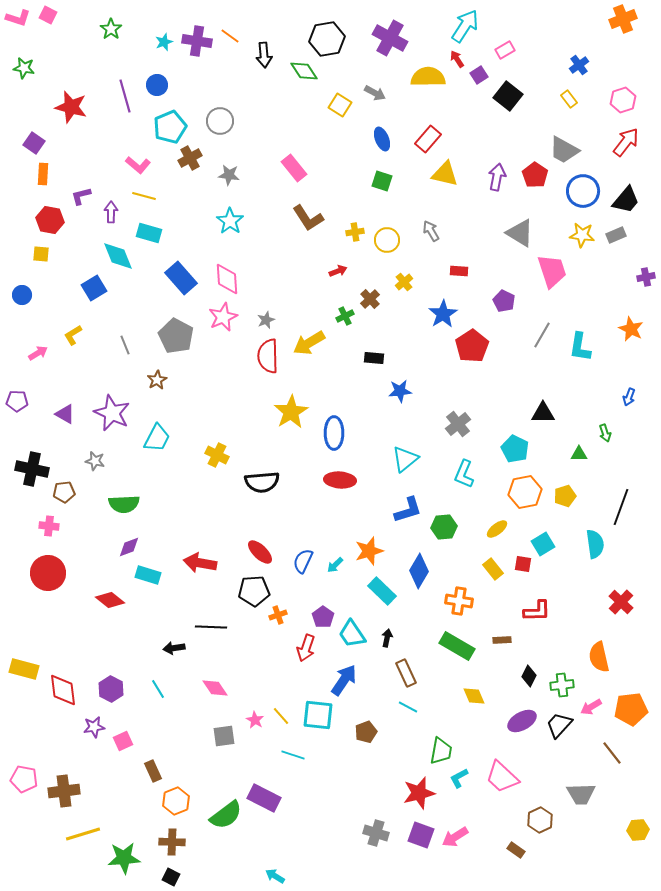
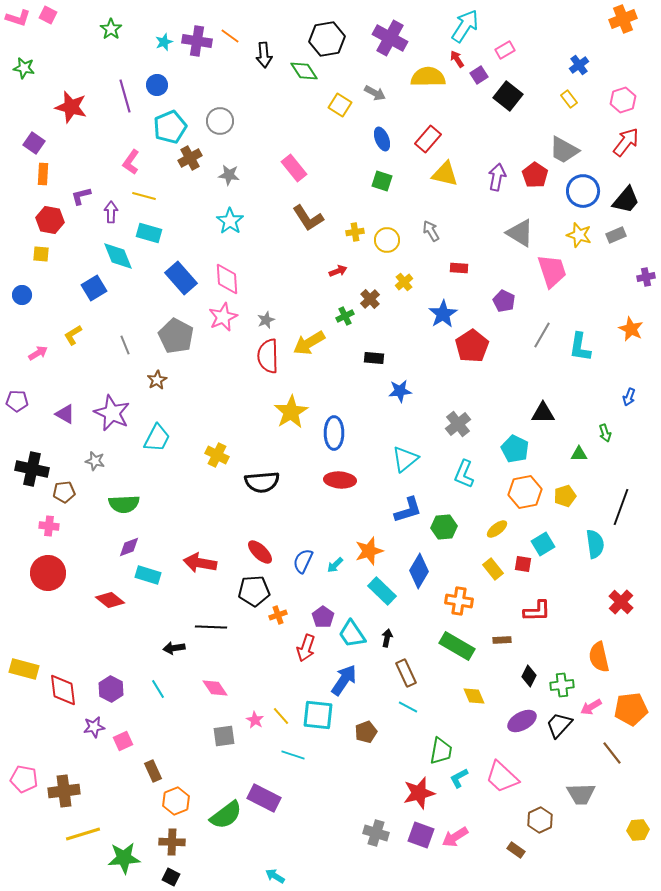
pink L-shape at (138, 165): moved 7 px left, 3 px up; rotated 85 degrees clockwise
yellow star at (582, 235): moved 3 px left; rotated 10 degrees clockwise
red rectangle at (459, 271): moved 3 px up
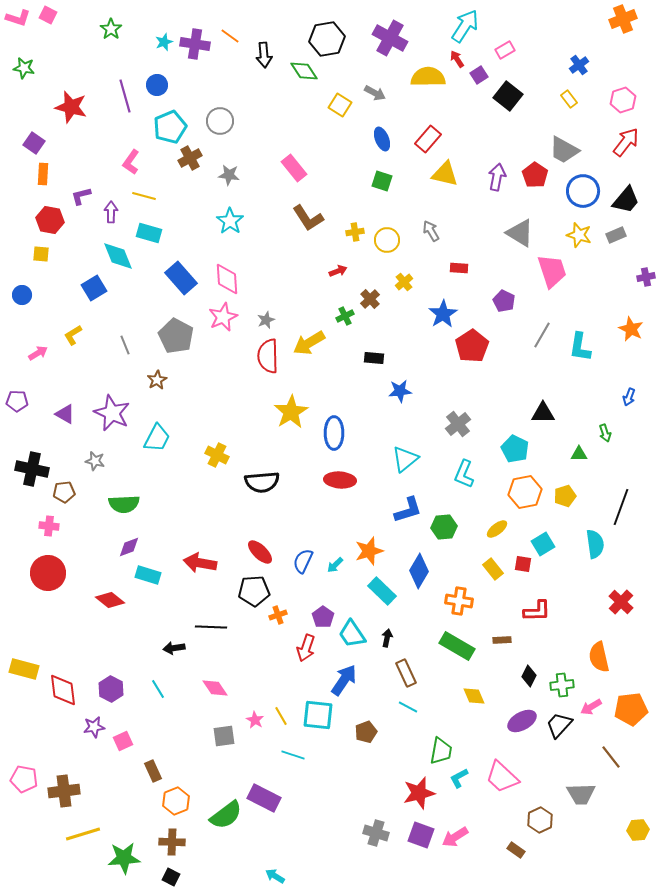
purple cross at (197, 41): moved 2 px left, 3 px down
yellow line at (281, 716): rotated 12 degrees clockwise
brown line at (612, 753): moved 1 px left, 4 px down
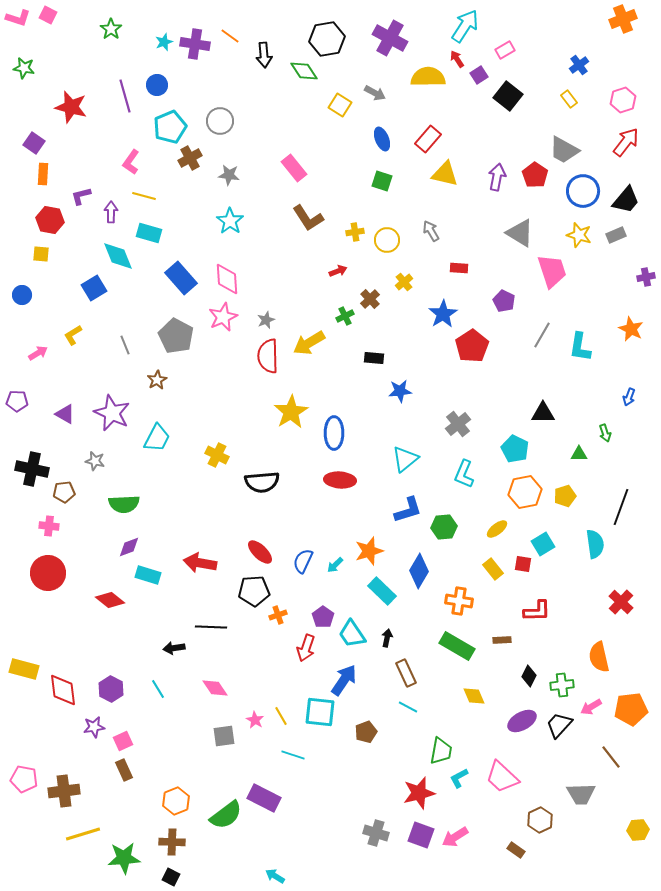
cyan square at (318, 715): moved 2 px right, 3 px up
brown rectangle at (153, 771): moved 29 px left, 1 px up
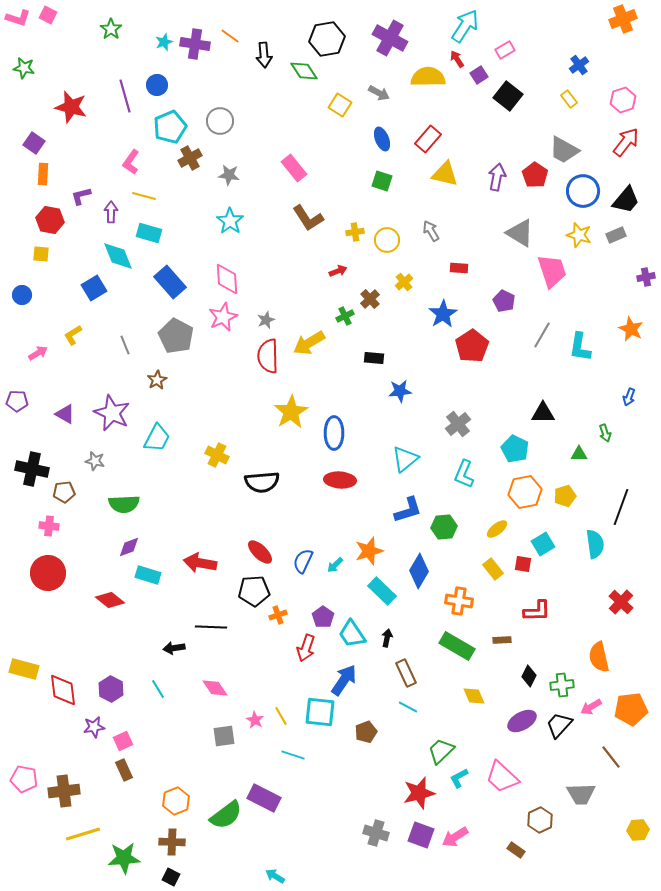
gray arrow at (375, 93): moved 4 px right
blue rectangle at (181, 278): moved 11 px left, 4 px down
green trapezoid at (441, 751): rotated 144 degrees counterclockwise
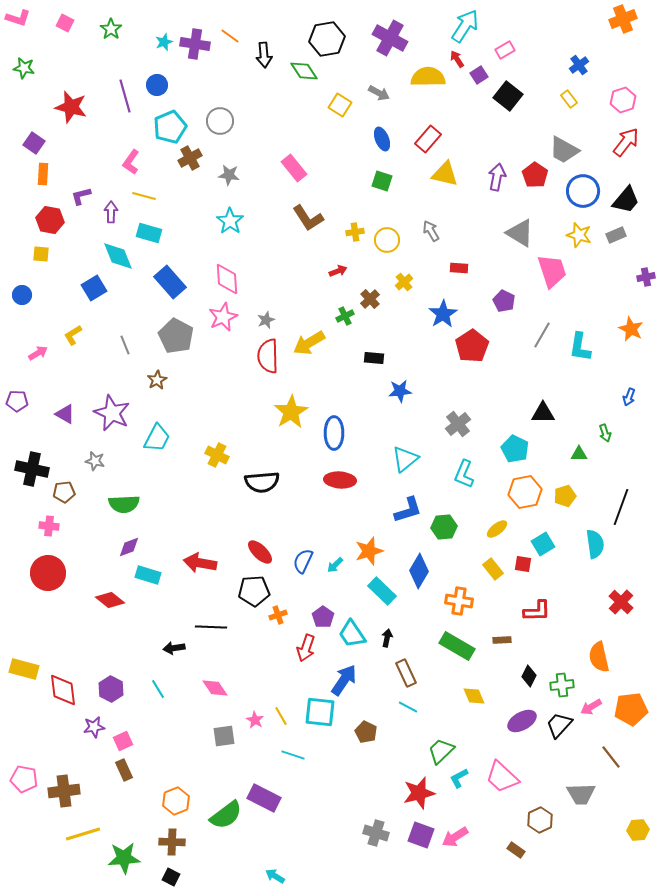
pink square at (48, 15): moved 17 px right, 8 px down
brown pentagon at (366, 732): rotated 25 degrees counterclockwise
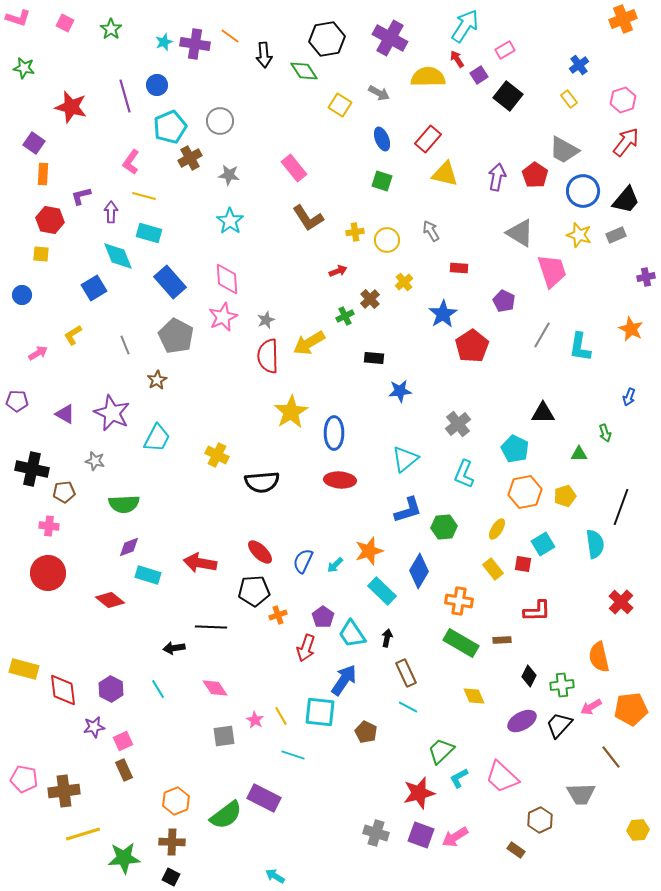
yellow ellipse at (497, 529): rotated 20 degrees counterclockwise
green rectangle at (457, 646): moved 4 px right, 3 px up
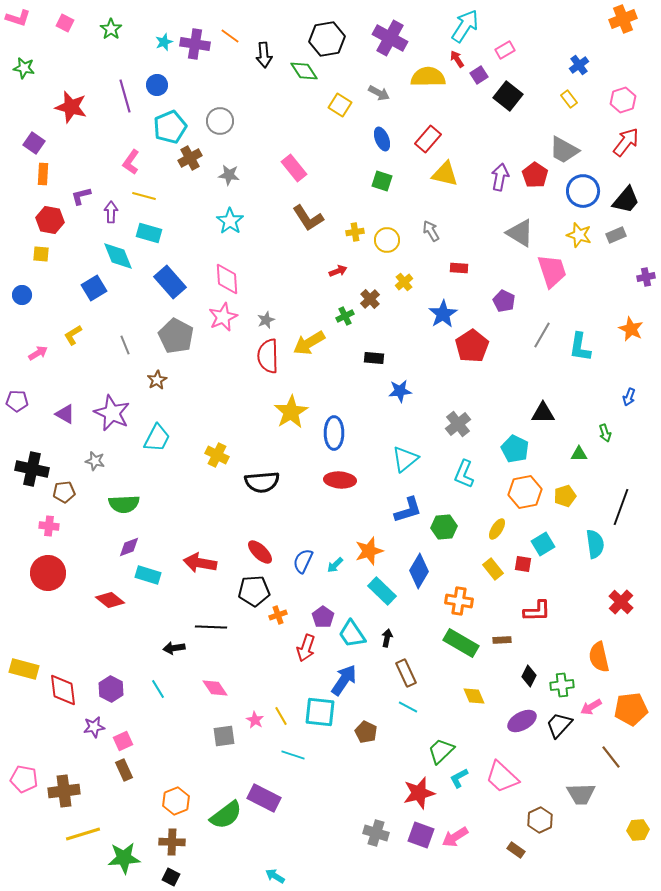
purple arrow at (497, 177): moved 3 px right
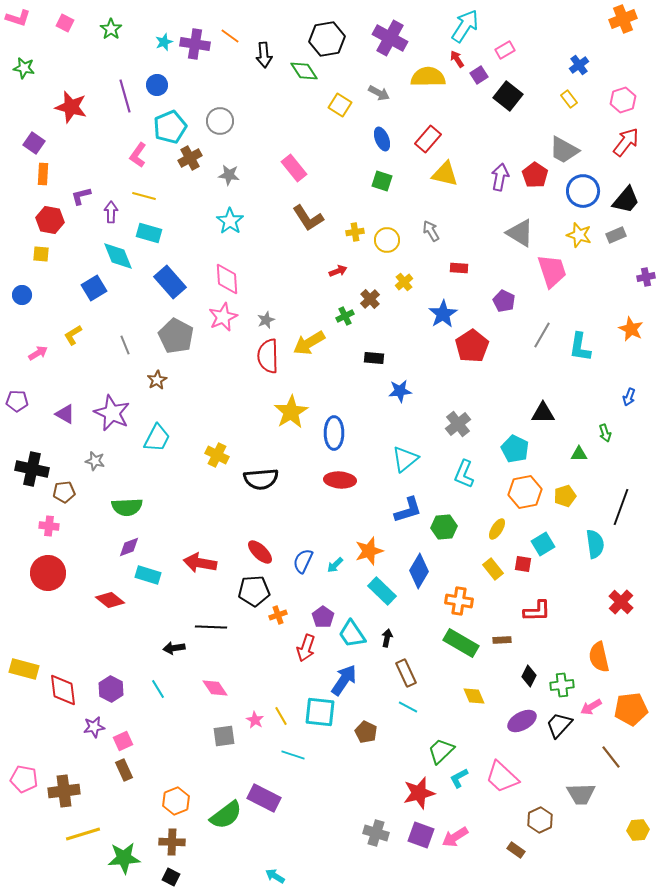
pink L-shape at (131, 162): moved 7 px right, 7 px up
black semicircle at (262, 482): moved 1 px left, 3 px up
green semicircle at (124, 504): moved 3 px right, 3 px down
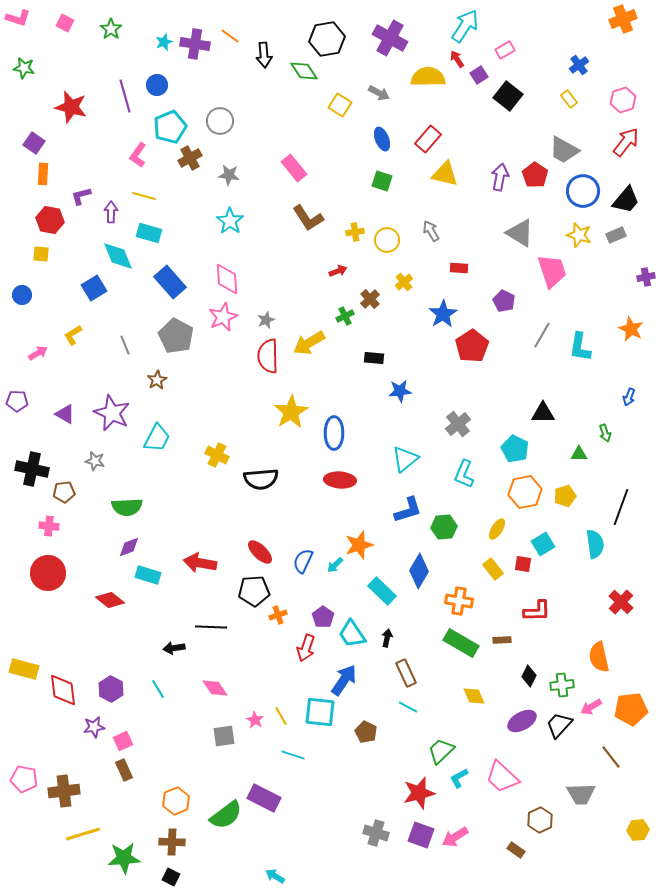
orange star at (369, 551): moved 10 px left, 6 px up
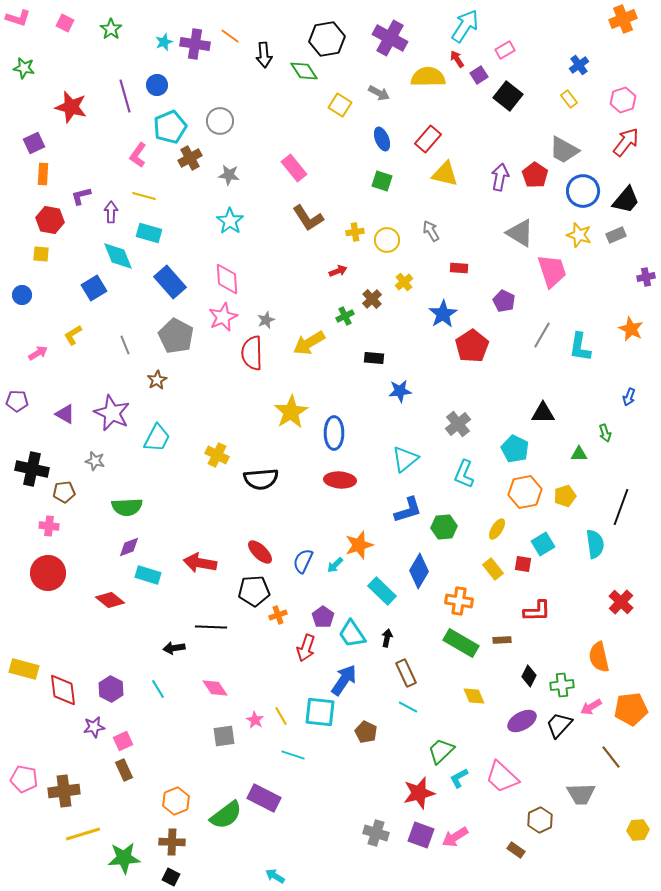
purple square at (34, 143): rotated 30 degrees clockwise
brown cross at (370, 299): moved 2 px right
red semicircle at (268, 356): moved 16 px left, 3 px up
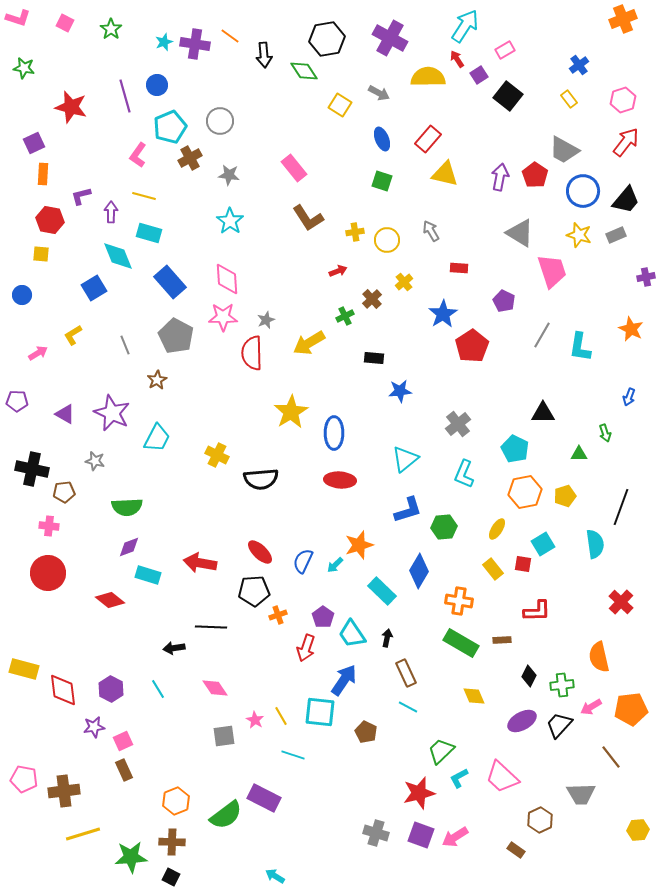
pink star at (223, 317): rotated 24 degrees clockwise
green star at (124, 858): moved 7 px right, 1 px up
